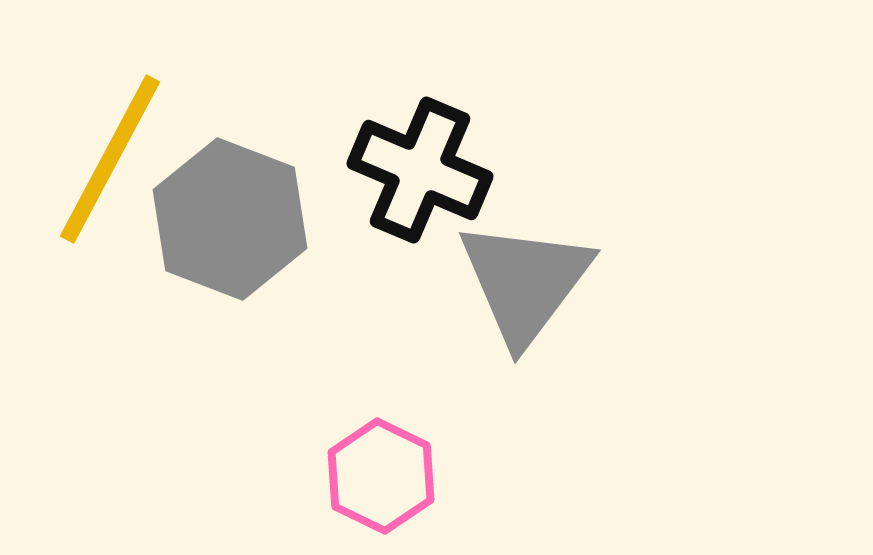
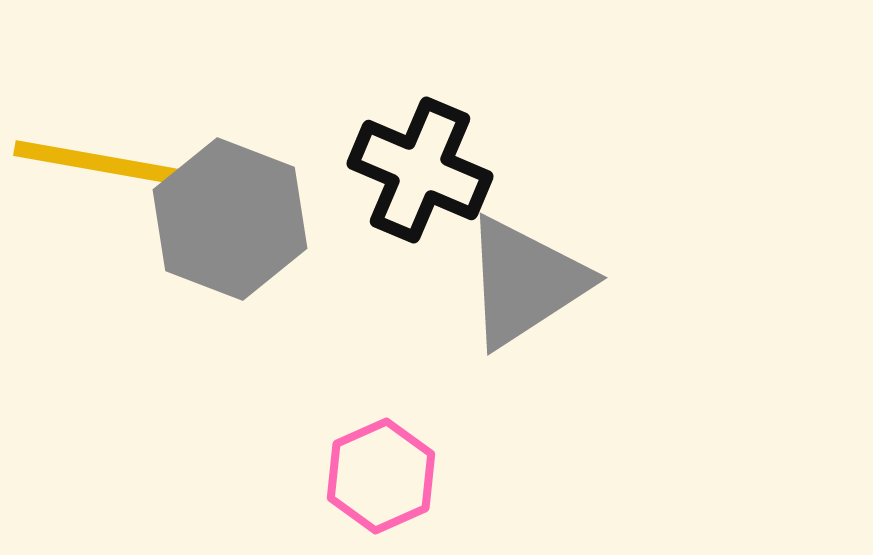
yellow line: moved 5 px left, 5 px down; rotated 72 degrees clockwise
gray triangle: rotated 20 degrees clockwise
pink hexagon: rotated 10 degrees clockwise
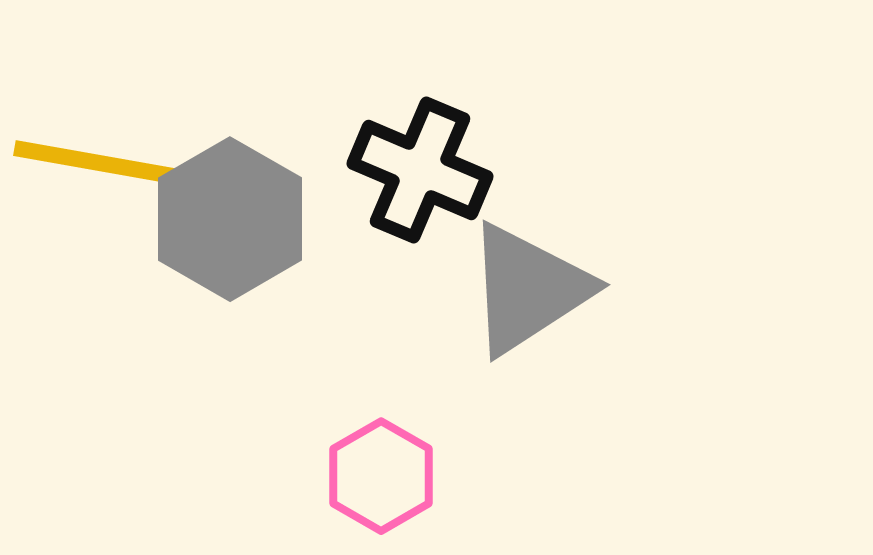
gray hexagon: rotated 9 degrees clockwise
gray triangle: moved 3 px right, 7 px down
pink hexagon: rotated 6 degrees counterclockwise
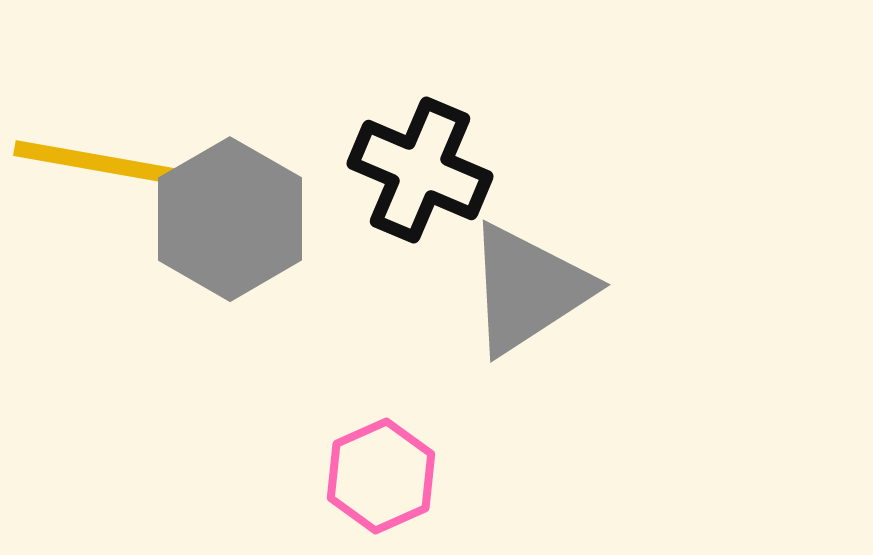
pink hexagon: rotated 6 degrees clockwise
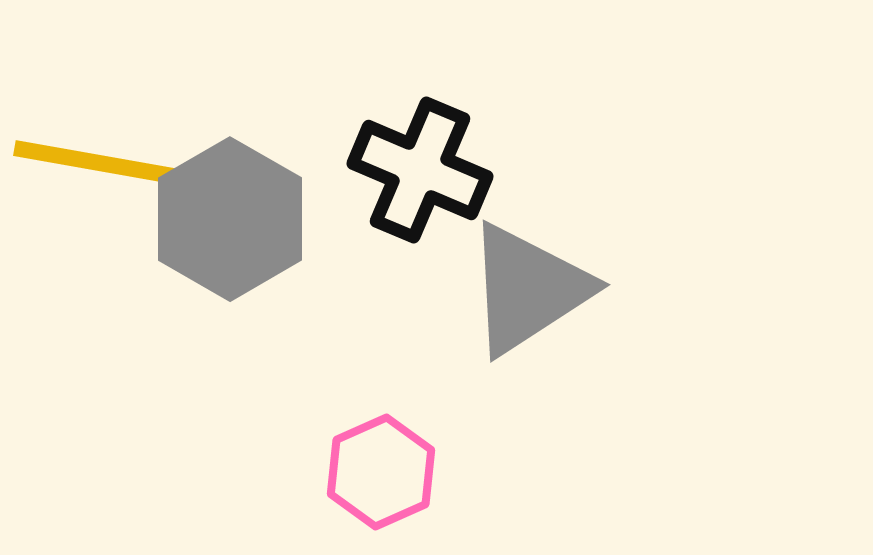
pink hexagon: moved 4 px up
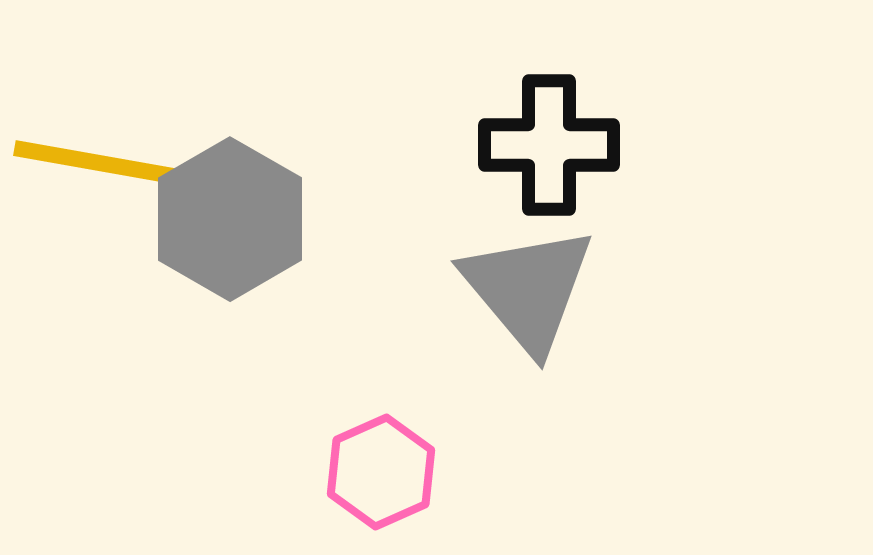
black cross: moved 129 px right, 25 px up; rotated 23 degrees counterclockwise
gray triangle: rotated 37 degrees counterclockwise
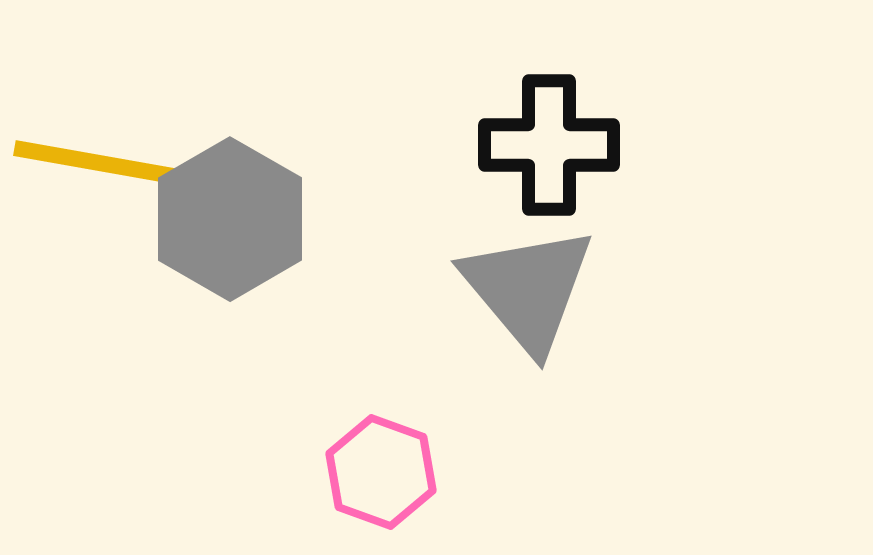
pink hexagon: rotated 16 degrees counterclockwise
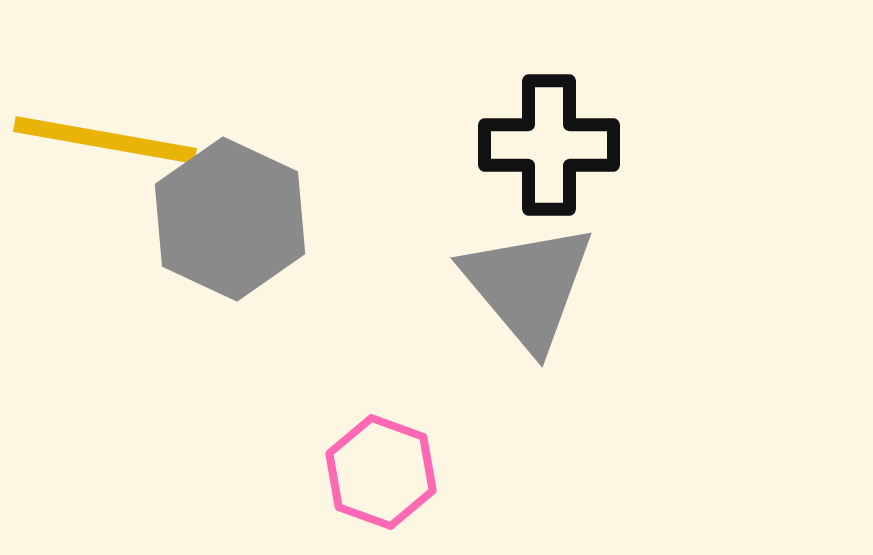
yellow line: moved 24 px up
gray hexagon: rotated 5 degrees counterclockwise
gray triangle: moved 3 px up
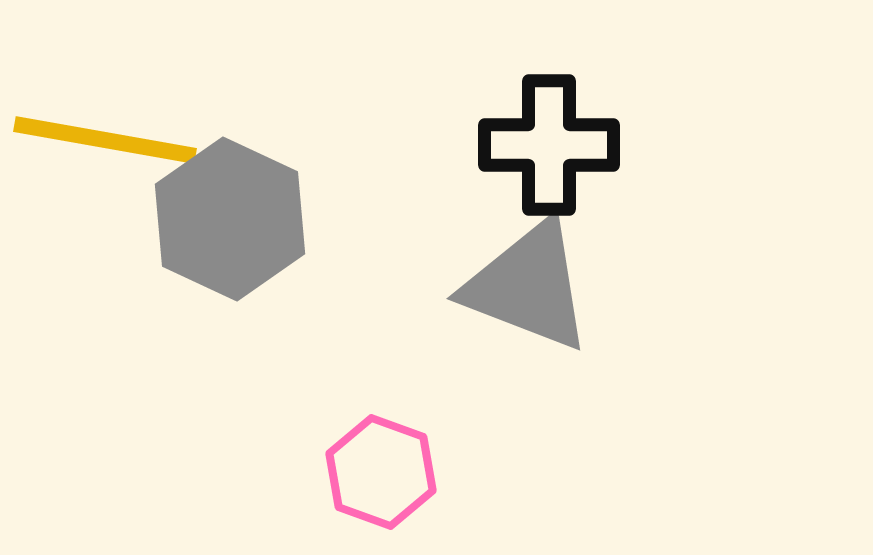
gray triangle: rotated 29 degrees counterclockwise
